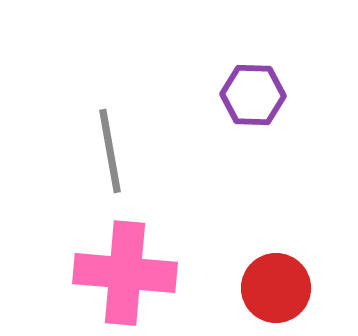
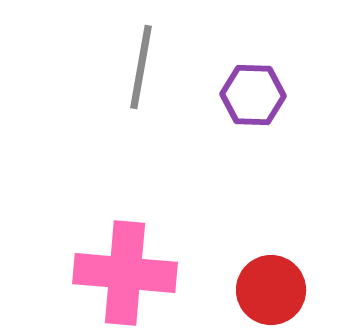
gray line: moved 31 px right, 84 px up; rotated 20 degrees clockwise
red circle: moved 5 px left, 2 px down
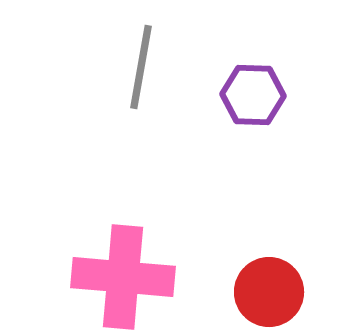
pink cross: moved 2 px left, 4 px down
red circle: moved 2 px left, 2 px down
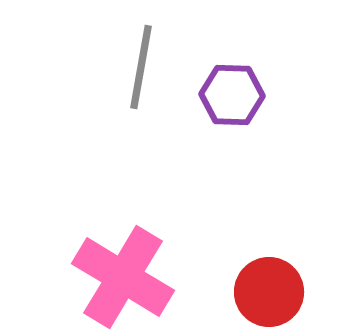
purple hexagon: moved 21 px left
pink cross: rotated 26 degrees clockwise
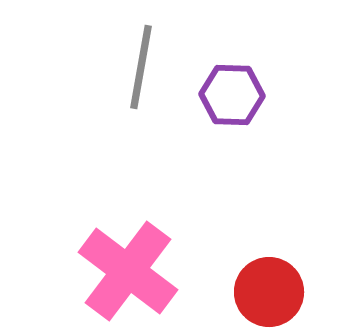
pink cross: moved 5 px right, 6 px up; rotated 6 degrees clockwise
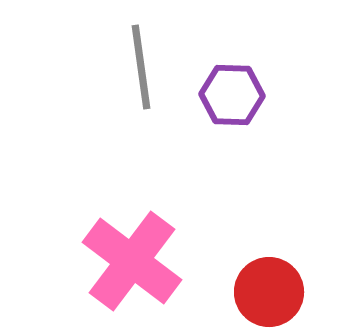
gray line: rotated 18 degrees counterclockwise
pink cross: moved 4 px right, 10 px up
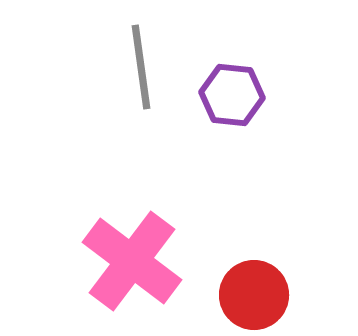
purple hexagon: rotated 4 degrees clockwise
red circle: moved 15 px left, 3 px down
